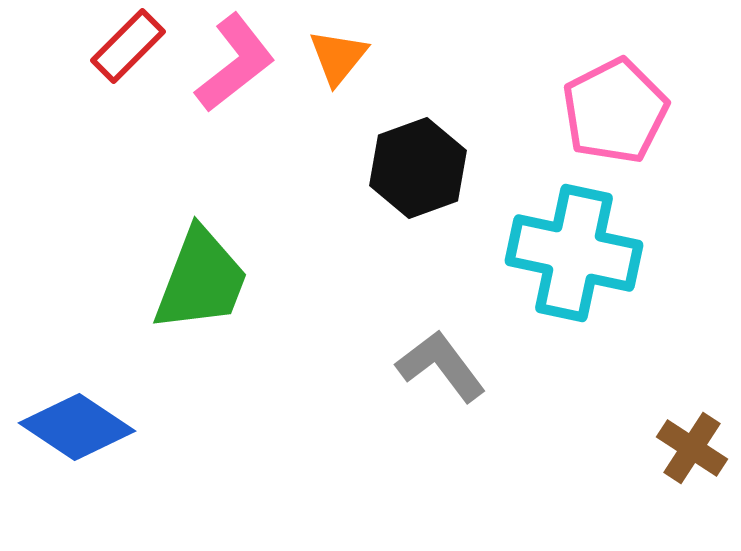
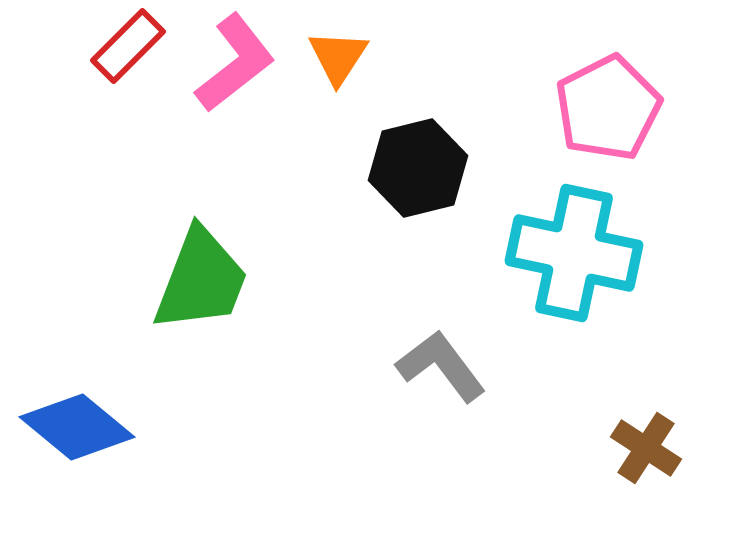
orange triangle: rotated 6 degrees counterclockwise
pink pentagon: moved 7 px left, 3 px up
black hexagon: rotated 6 degrees clockwise
blue diamond: rotated 6 degrees clockwise
brown cross: moved 46 px left
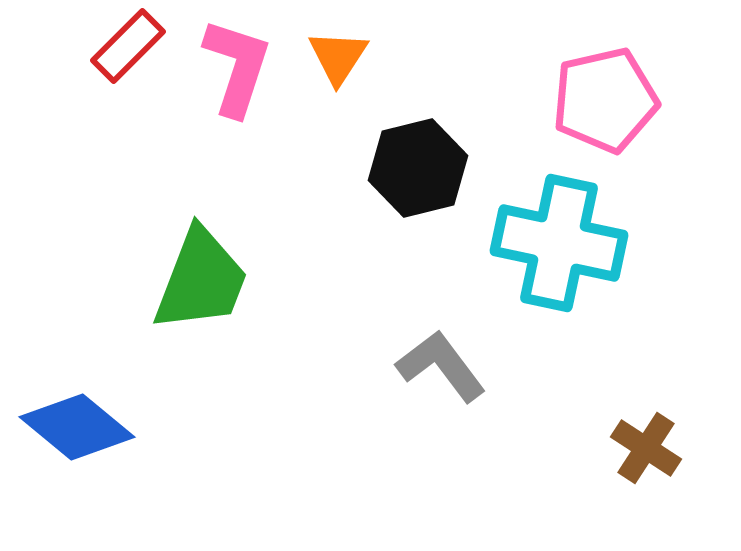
pink L-shape: moved 2 px right, 4 px down; rotated 34 degrees counterclockwise
pink pentagon: moved 3 px left, 8 px up; rotated 14 degrees clockwise
cyan cross: moved 15 px left, 10 px up
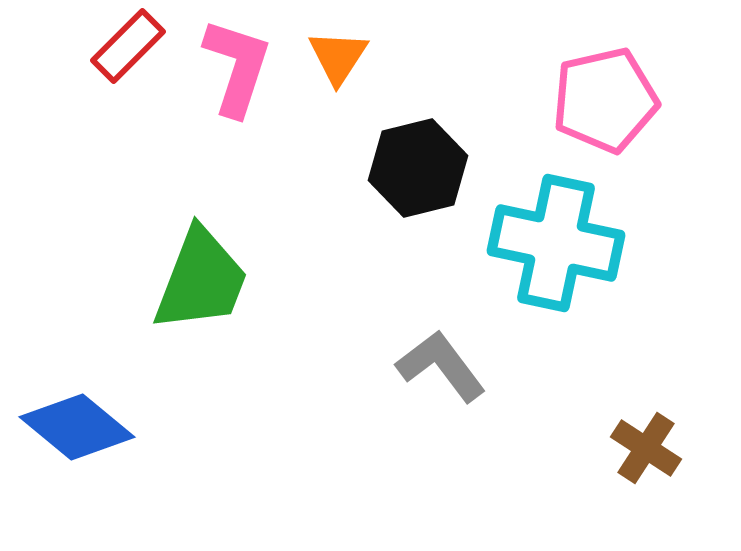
cyan cross: moved 3 px left
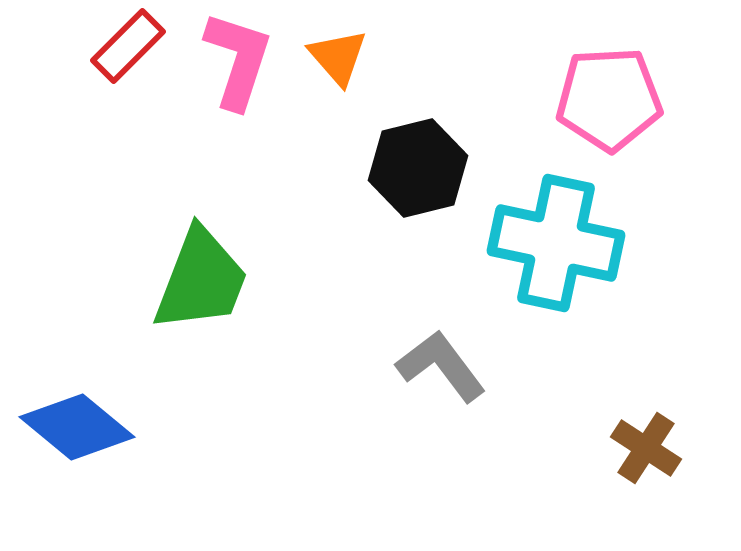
orange triangle: rotated 14 degrees counterclockwise
pink L-shape: moved 1 px right, 7 px up
pink pentagon: moved 4 px right, 1 px up; rotated 10 degrees clockwise
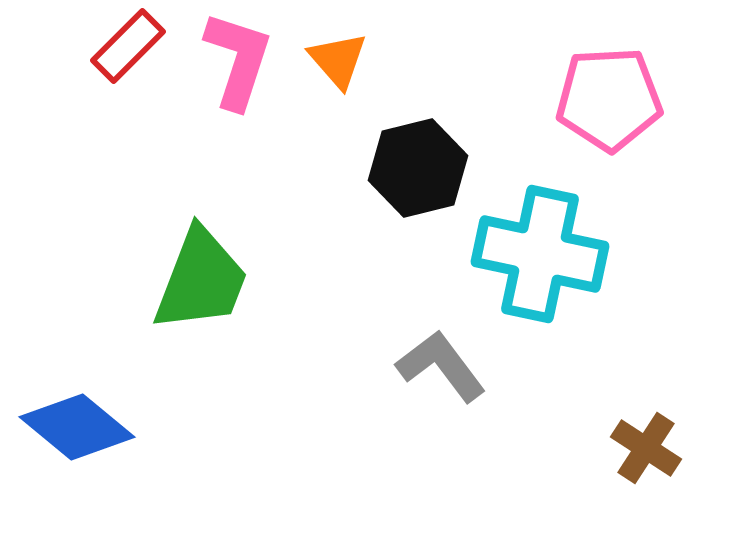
orange triangle: moved 3 px down
cyan cross: moved 16 px left, 11 px down
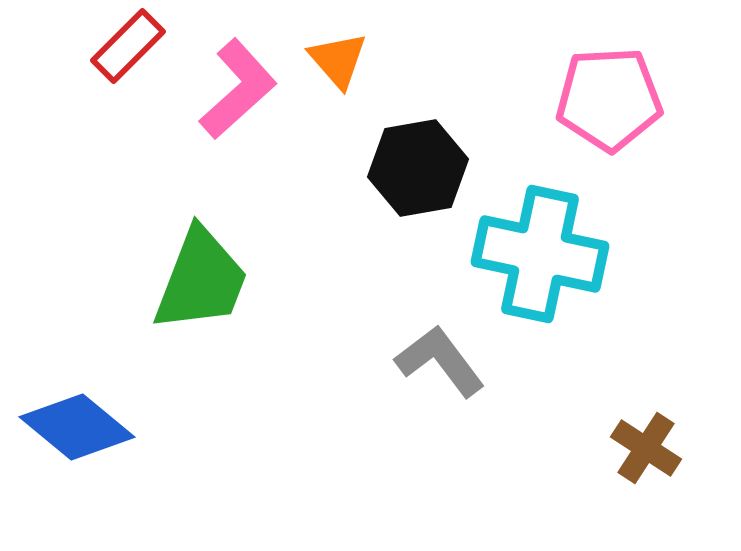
pink L-shape: moved 29 px down; rotated 30 degrees clockwise
black hexagon: rotated 4 degrees clockwise
gray L-shape: moved 1 px left, 5 px up
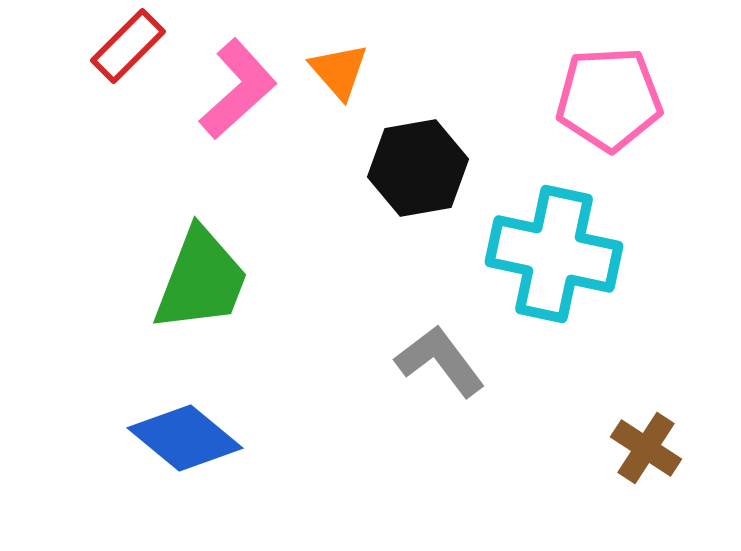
orange triangle: moved 1 px right, 11 px down
cyan cross: moved 14 px right
blue diamond: moved 108 px right, 11 px down
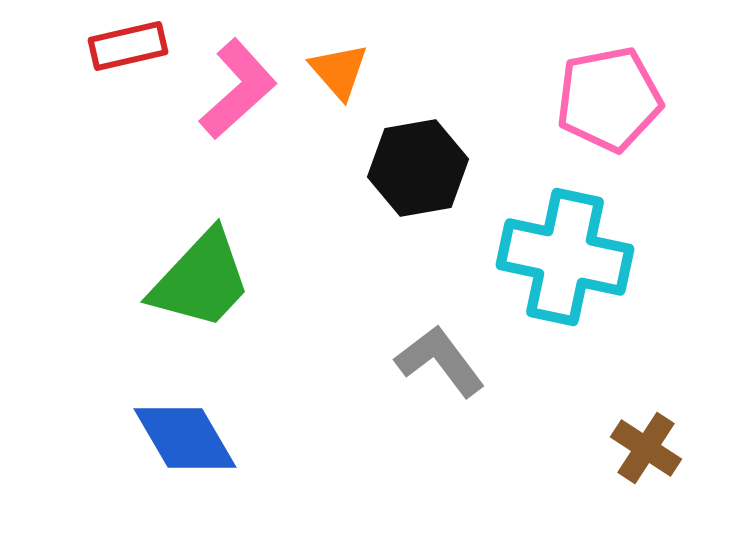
red rectangle: rotated 32 degrees clockwise
pink pentagon: rotated 8 degrees counterclockwise
cyan cross: moved 11 px right, 3 px down
green trapezoid: rotated 22 degrees clockwise
blue diamond: rotated 20 degrees clockwise
